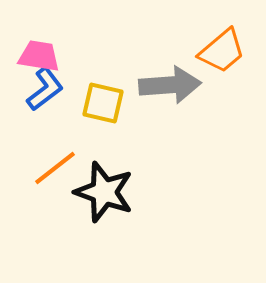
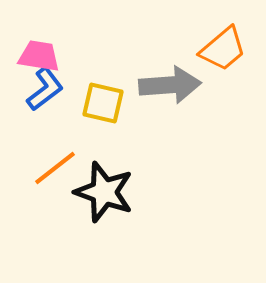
orange trapezoid: moved 1 px right, 2 px up
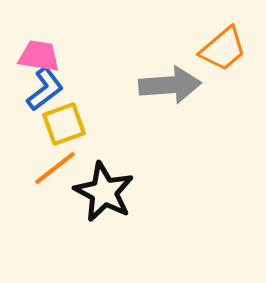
yellow square: moved 39 px left, 21 px down; rotated 33 degrees counterclockwise
black star: rotated 8 degrees clockwise
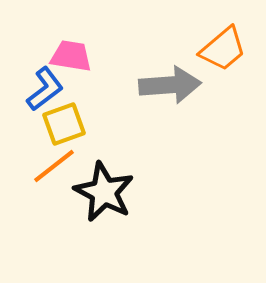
pink trapezoid: moved 32 px right
orange line: moved 1 px left, 2 px up
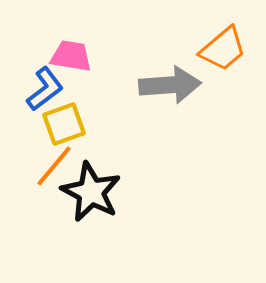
orange line: rotated 12 degrees counterclockwise
black star: moved 13 px left
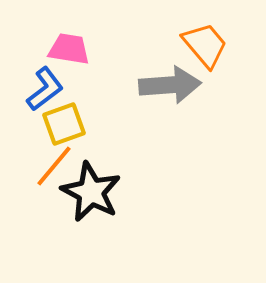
orange trapezoid: moved 18 px left, 4 px up; rotated 90 degrees counterclockwise
pink trapezoid: moved 2 px left, 7 px up
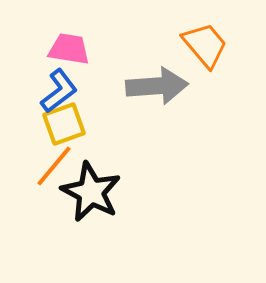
gray arrow: moved 13 px left, 1 px down
blue L-shape: moved 14 px right, 2 px down
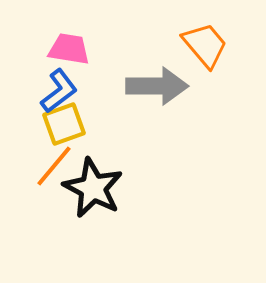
gray arrow: rotated 4 degrees clockwise
black star: moved 2 px right, 4 px up
